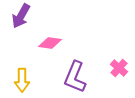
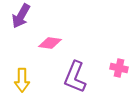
pink cross: rotated 30 degrees counterclockwise
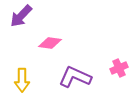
purple arrow: rotated 15 degrees clockwise
pink cross: rotated 36 degrees counterclockwise
purple L-shape: rotated 92 degrees clockwise
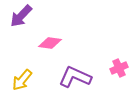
yellow arrow: rotated 40 degrees clockwise
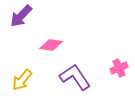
pink diamond: moved 1 px right, 2 px down
purple L-shape: rotated 32 degrees clockwise
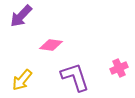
purple L-shape: rotated 16 degrees clockwise
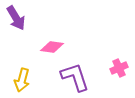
purple arrow: moved 5 px left, 2 px down; rotated 75 degrees counterclockwise
pink diamond: moved 1 px right, 2 px down
yellow arrow: rotated 25 degrees counterclockwise
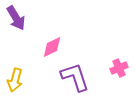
pink diamond: rotated 35 degrees counterclockwise
yellow arrow: moved 7 px left
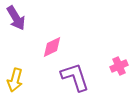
pink cross: moved 2 px up
